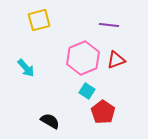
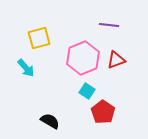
yellow square: moved 18 px down
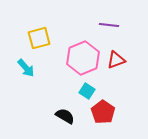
black semicircle: moved 15 px right, 5 px up
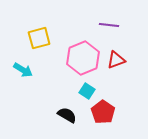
cyan arrow: moved 3 px left, 2 px down; rotated 18 degrees counterclockwise
black semicircle: moved 2 px right, 1 px up
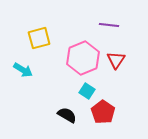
red triangle: rotated 36 degrees counterclockwise
